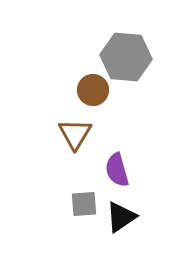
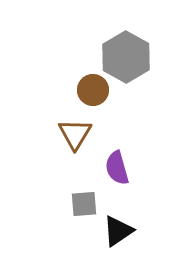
gray hexagon: rotated 24 degrees clockwise
purple semicircle: moved 2 px up
black triangle: moved 3 px left, 14 px down
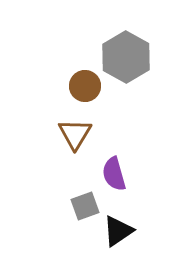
brown circle: moved 8 px left, 4 px up
purple semicircle: moved 3 px left, 6 px down
gray square: moved 1 px right, 2 px down; rotated 16 degrees counterclockwise
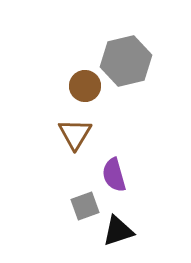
gray hexagon: moved 4 px down; rotated 18 degrees clockwise
purple semicircle: moved 1 px down
black triangle: rotated 16 degrees clockwise
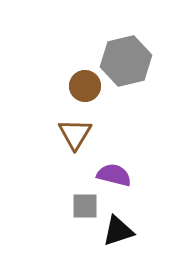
purple semicircle: rotated 120 degrees clockwise
gray square: rotated 20 degrees clockwise
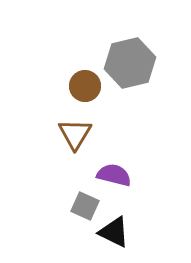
gray hexagon: moved 4 px right, 2 px down
gray square: rotated 24 degrees clockwise
black triangle: moved 4 px left, 1 px down; rotated 44 degrees clockwise
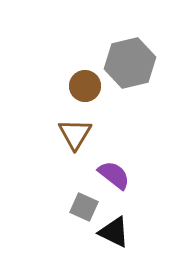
purple semicircle: rotated 24 degrees clockwise
gray square: moved 1 px left, 1 px down
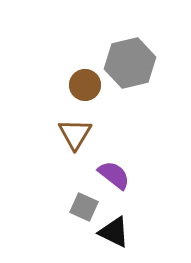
brown circle: moved 1 px up
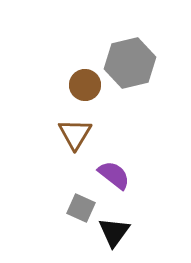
gray square: moved 3 px left, 1 px down
black triangle: rotated 40 degrees clockwise
